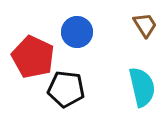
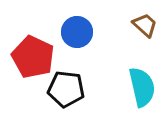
brown trapezoid: rotated 16 degrees counterclockwise
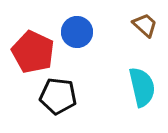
red pentagon: moved 5 px up
black pentagon: moved 8 px left, 7 px down
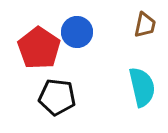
brown trapezoid: rotated 60 degrees clockwise
red pentagon: moved 6 px right, 4 px up; rotated 9 degrees clockwise
black pentagon: moved 1 px left, 1 px down
